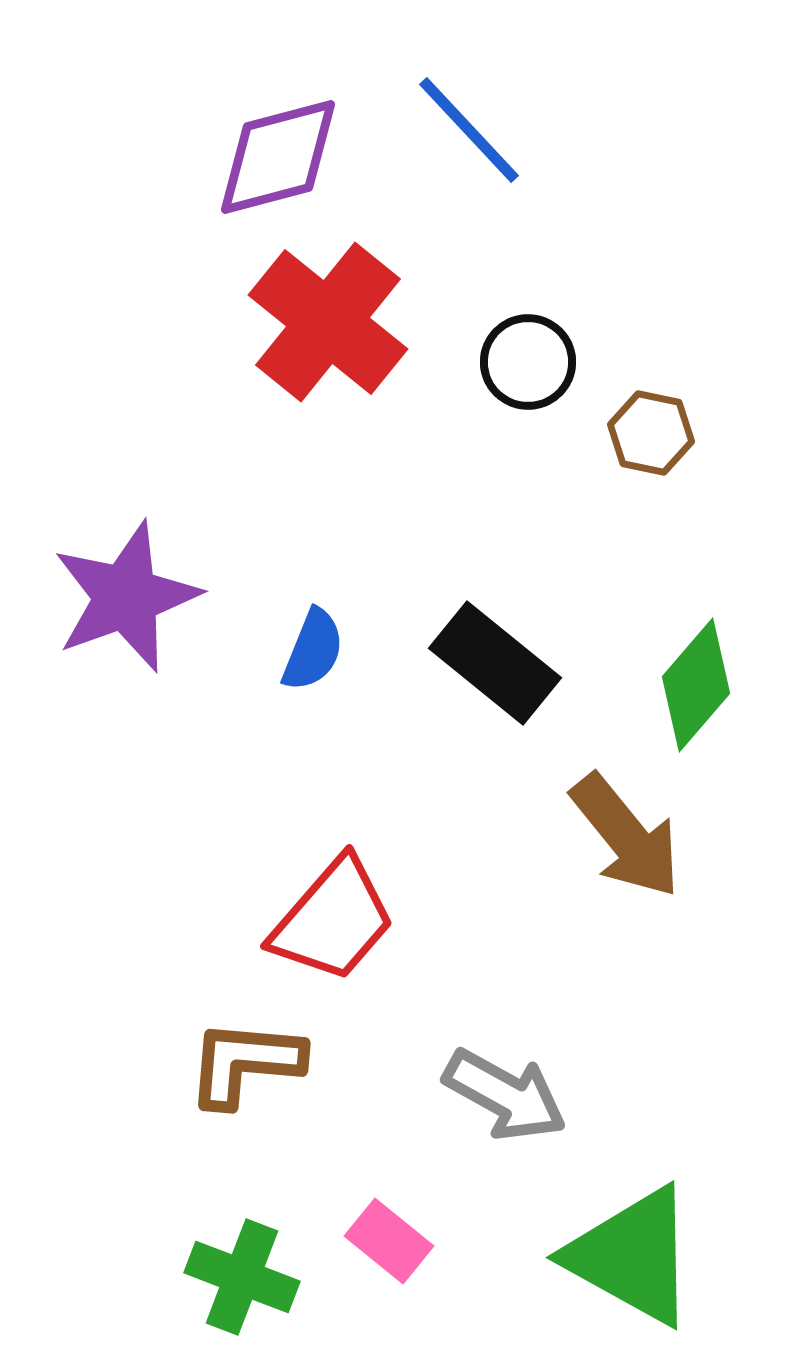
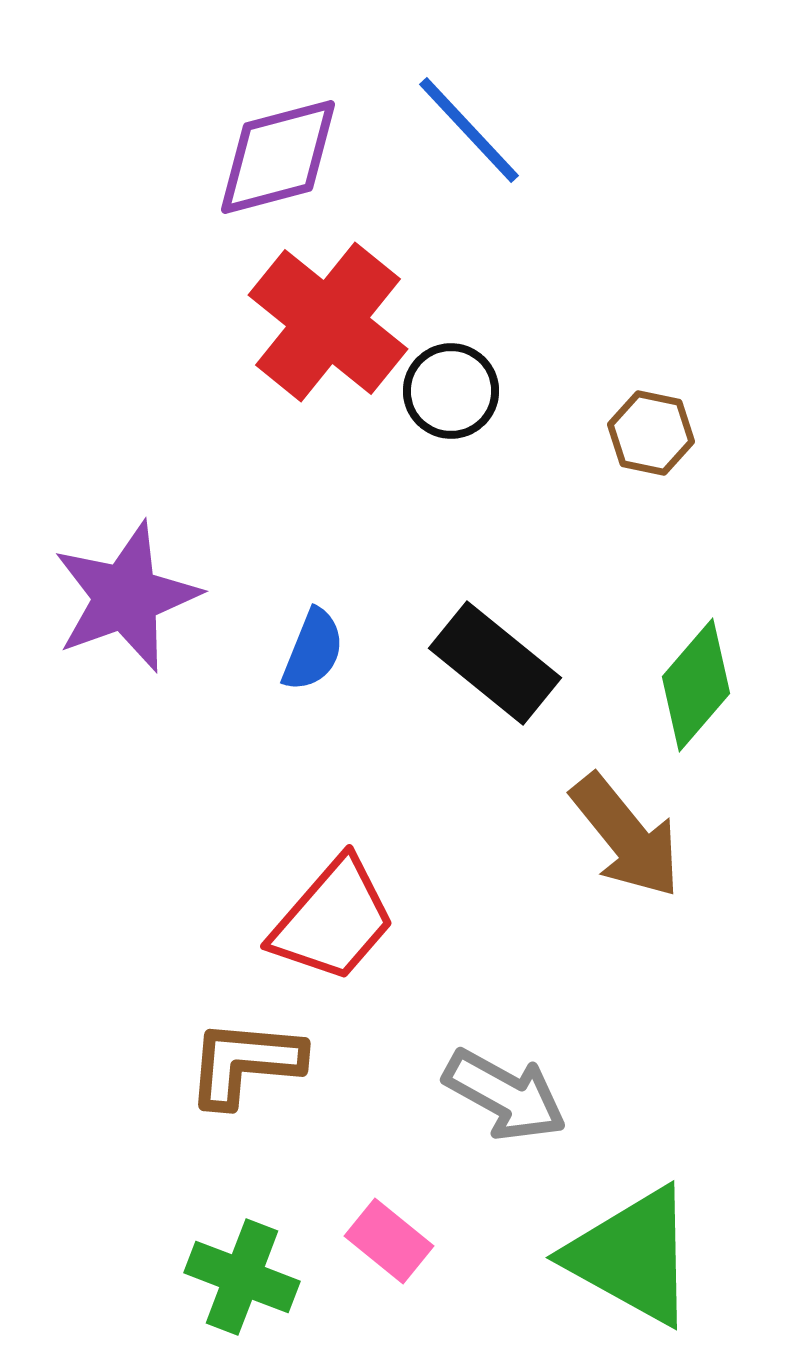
black circle: moved 77 px left, 29 px down
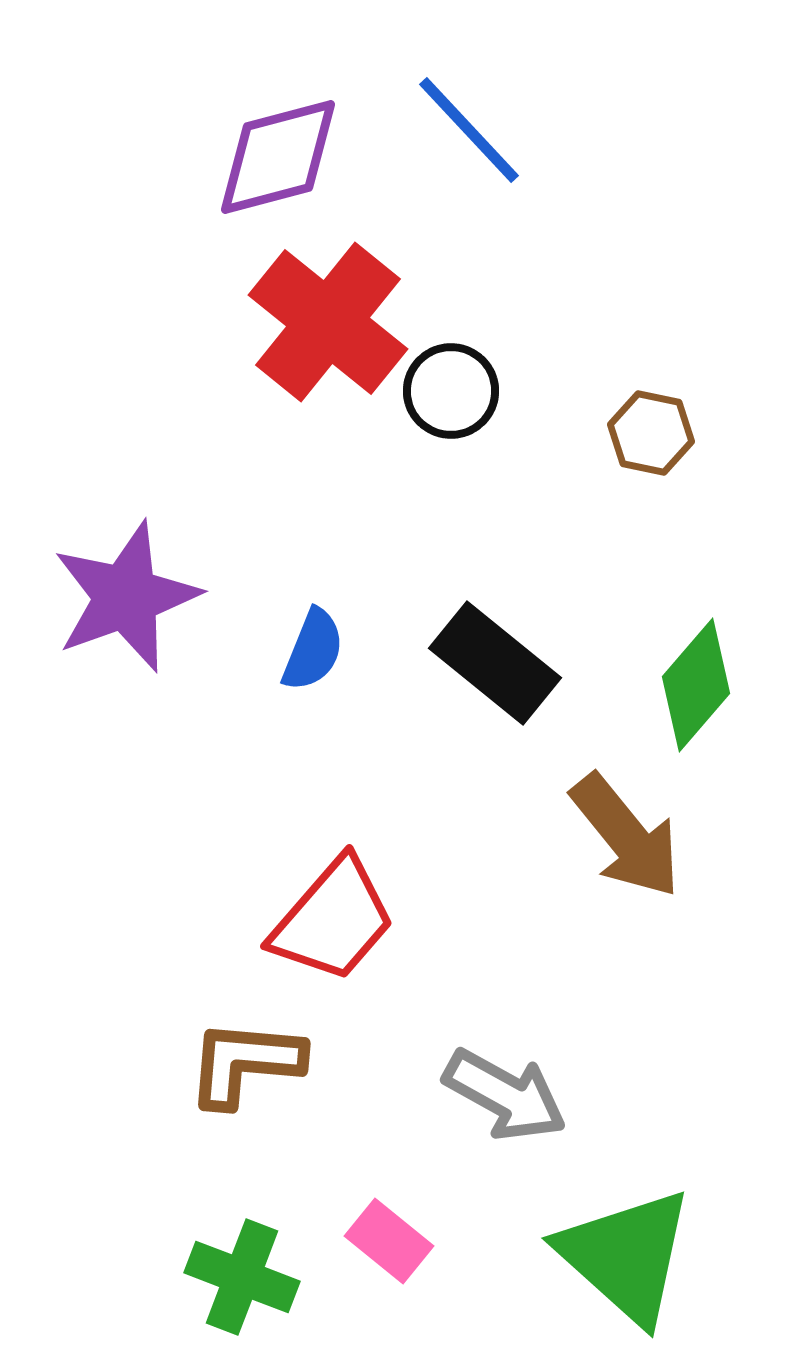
green triangle: moved 6 px left; rotated 13 degrees clockwise
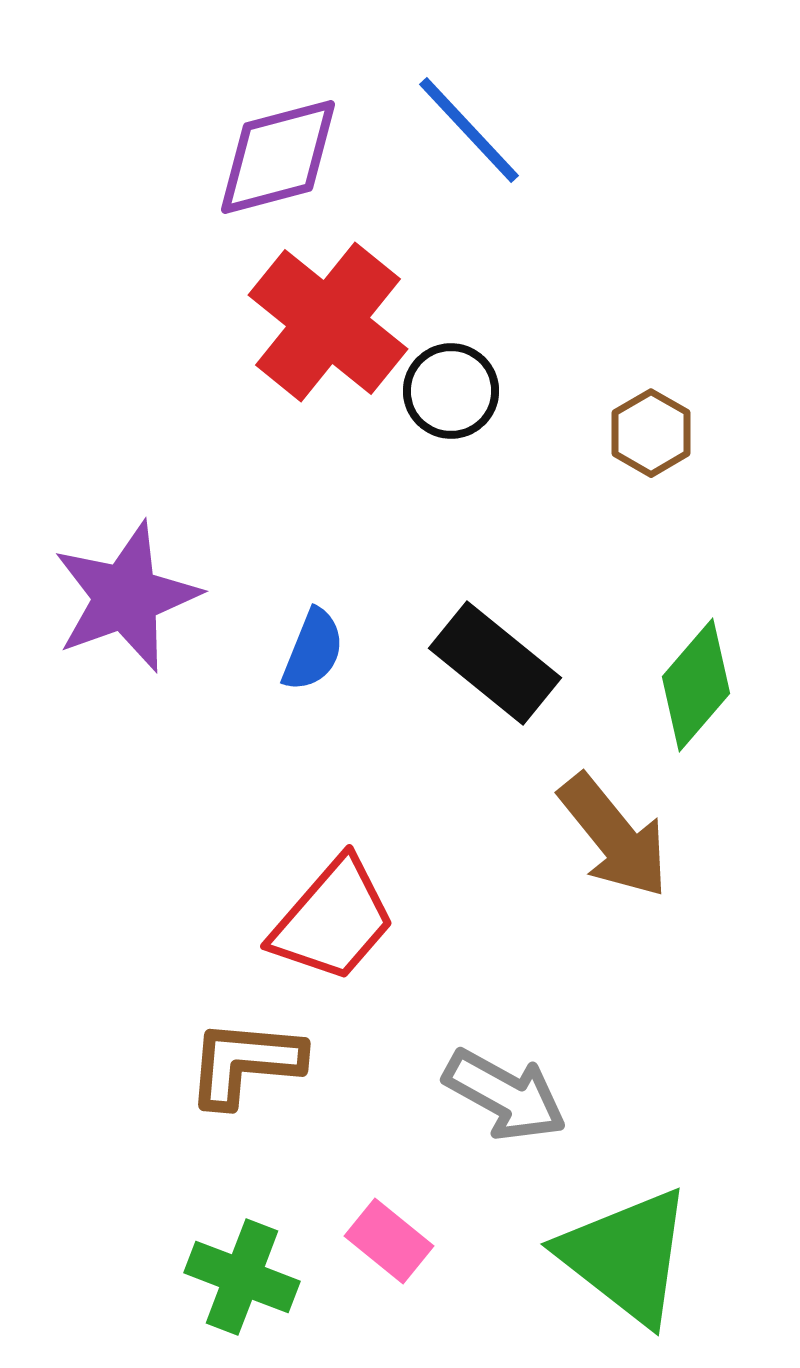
brown hexagon: rotated 18 degrees clockwise
brown arrow: moved 12 px left
green triangle: rotated 4 degrees counterclockwise
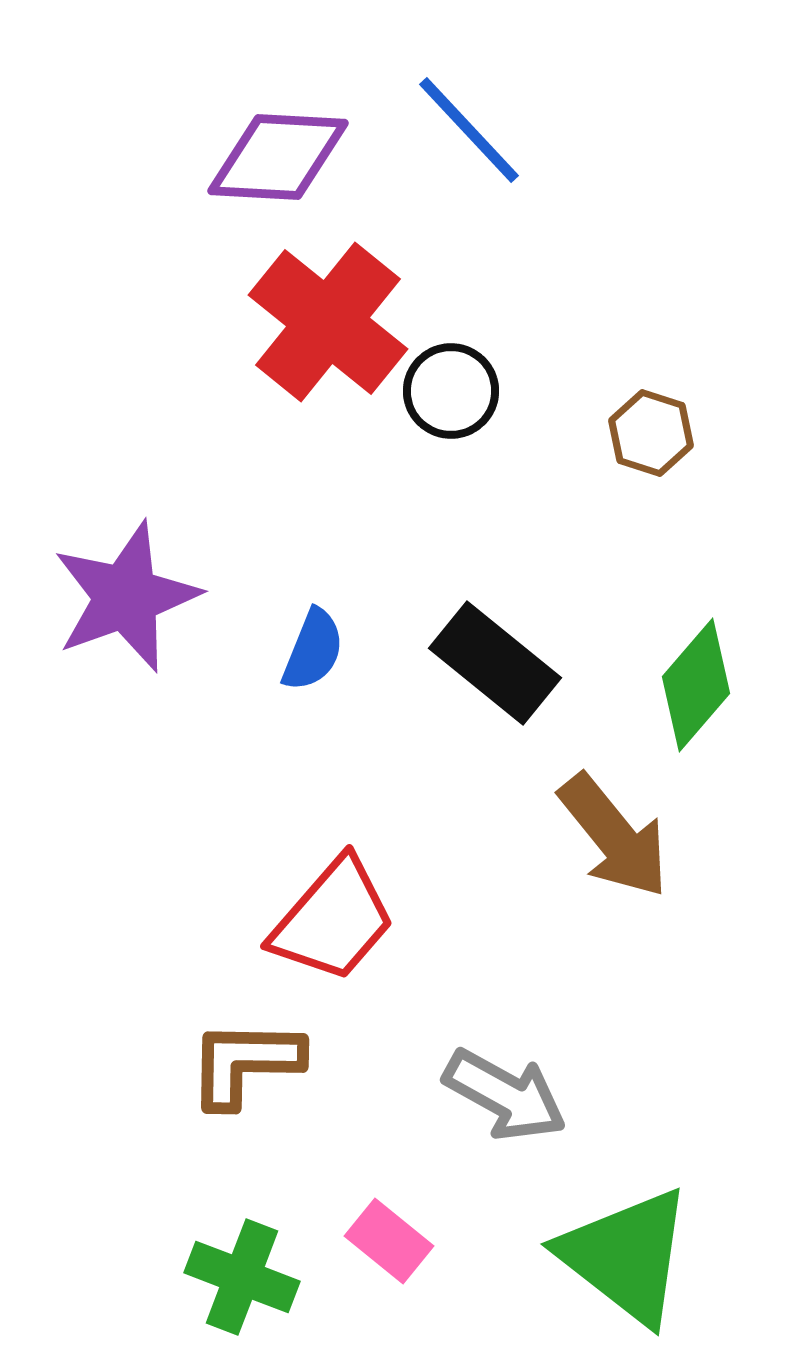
purple diamond: rotated 18 degrees clockwise
brown hexagon: rotated 12 degrees counterclockwise
brown L-shape: rotated 4 degrees counterclockwise
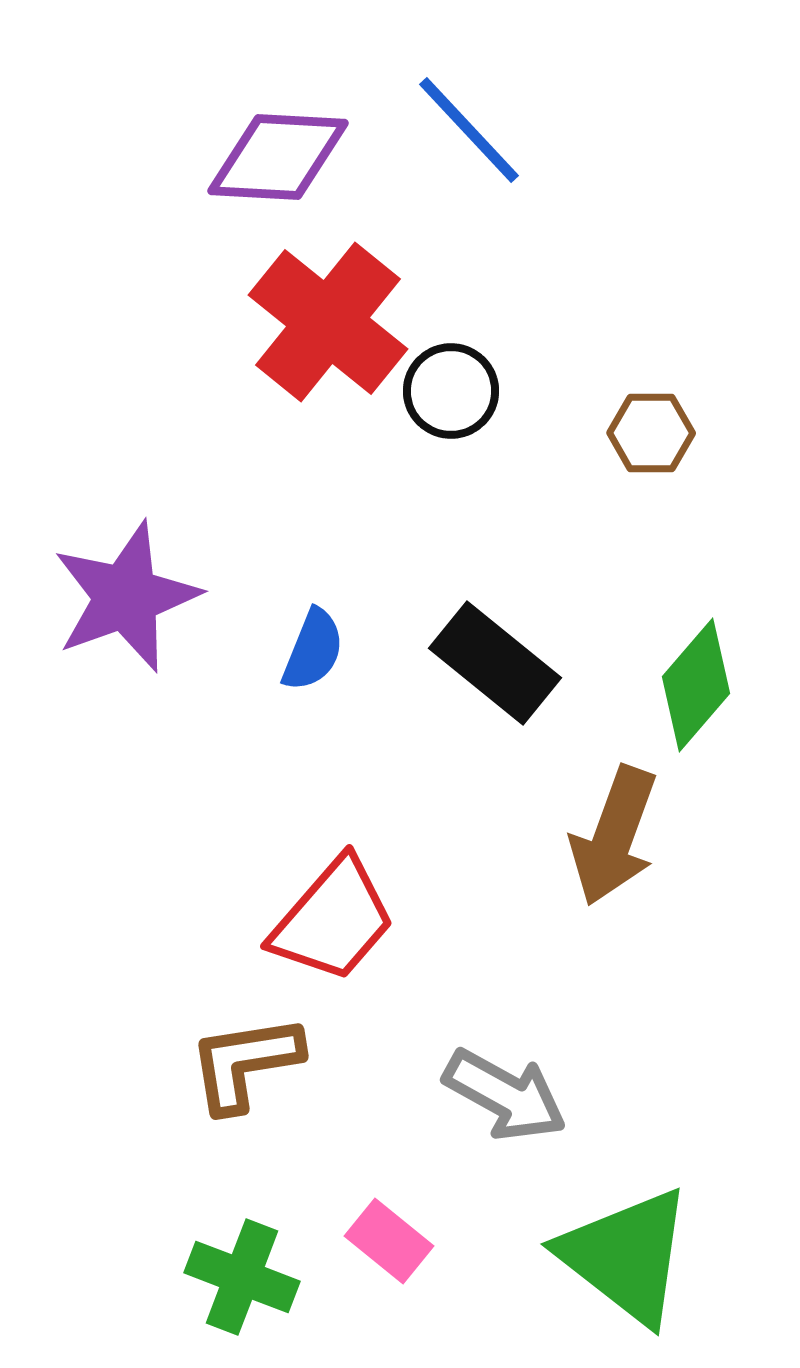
brown hexagon: rotated 18 degrees counterclockwise
brown arrow: rotated 59 degrees clockwise
brown L-shape: rotated 10 degrees counterclockwise
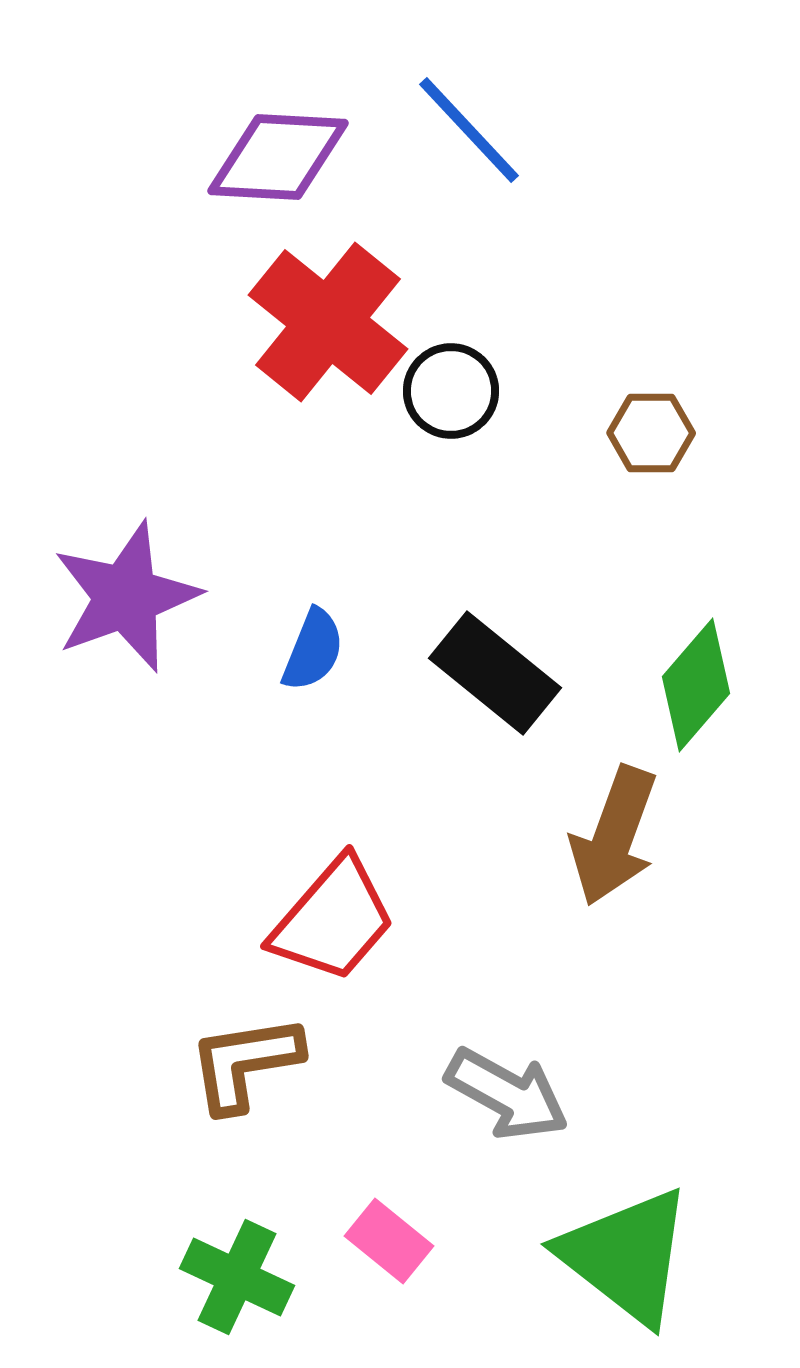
black rectangle: moved 10 px down
gray arrow: moved 2 px right, 1 px up
green cross: moved 5 px left; rotated 4 degrees clockwise
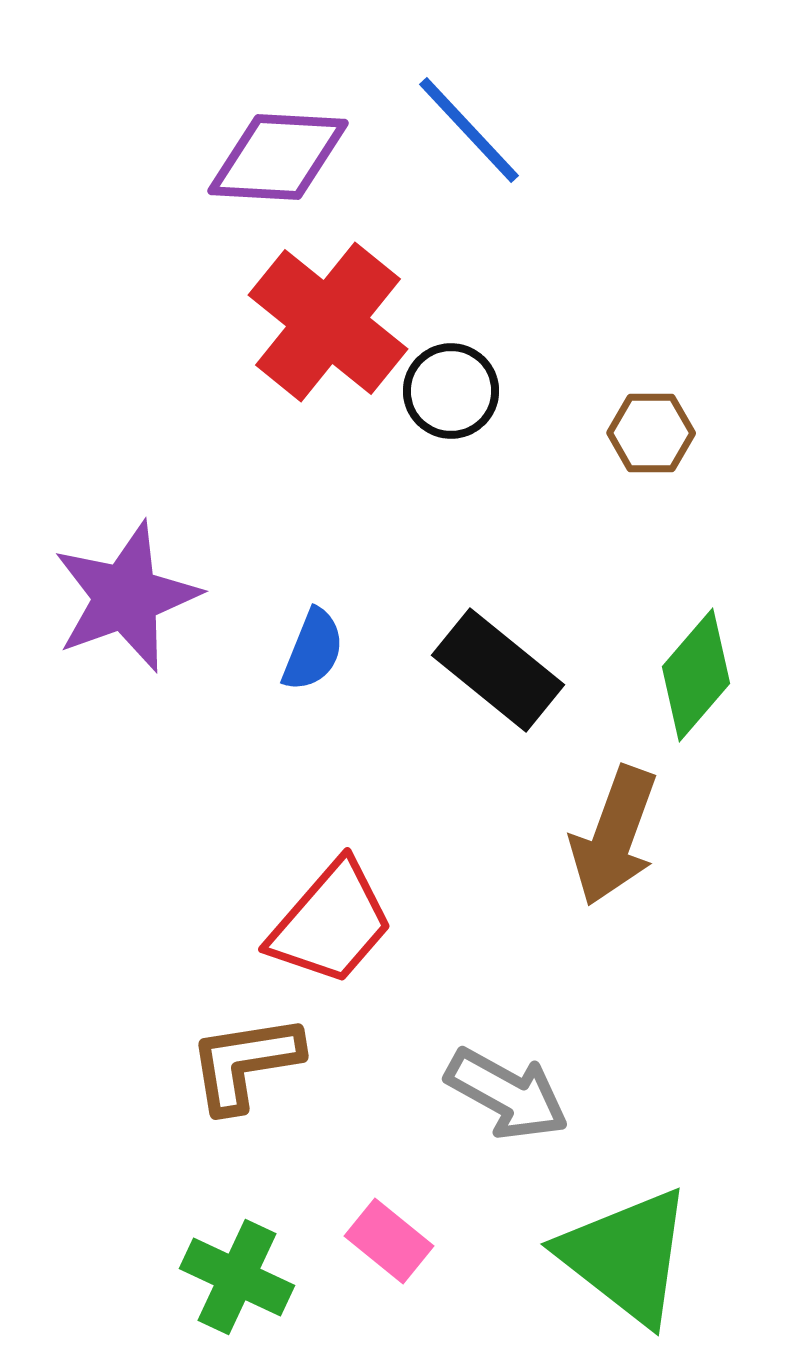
black rectangle: moved 3 px right, 3 px up
green diamond: moved 10 px up
red trapezoid: moved 2 px left, 3 px down
